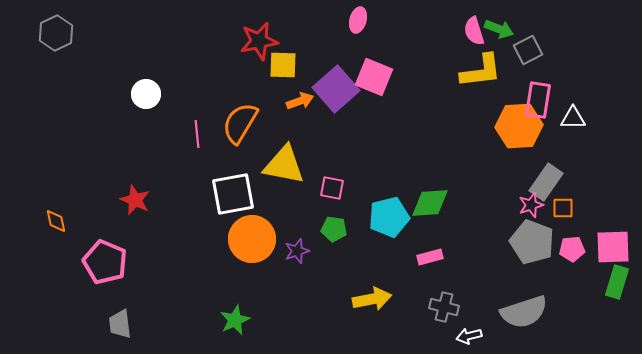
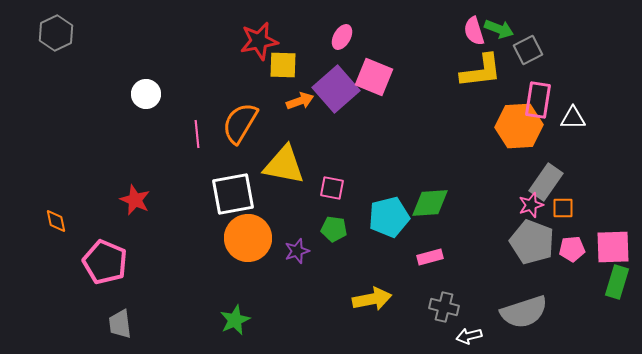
pink ellipse at (358, 20): moved 16 px left, 17 px down; rotated 15 degrees clockwise
orange circle at (252, 239): moved 4 px left, 1 px up
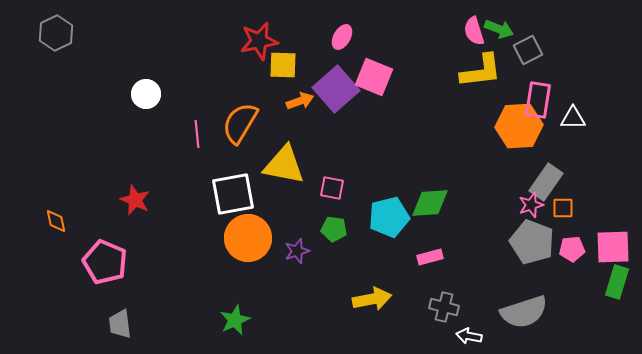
white arrow at (469, 336): rotated 25 degrees clockwise
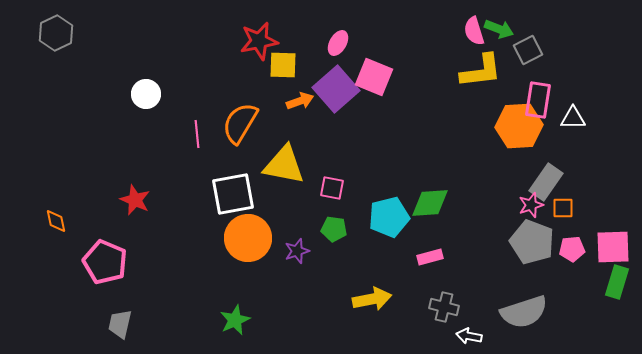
pink ellipse at (342, 37): moved 4 px left, 6 px down
gray trapezoid at (120, 324): rotated 20 degrees clockwise
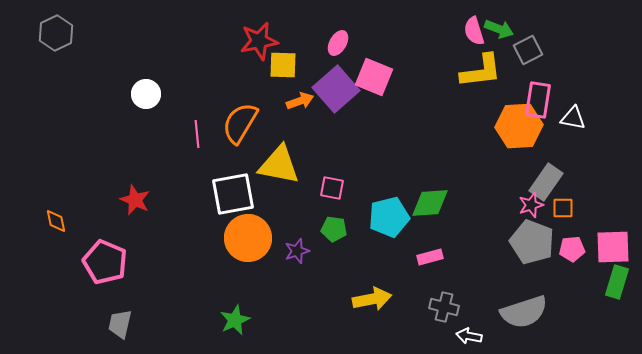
white triangle at (573, 118): rotated 12 degrees clockwise
yellow triangle at (284, 165): moved 5 px left
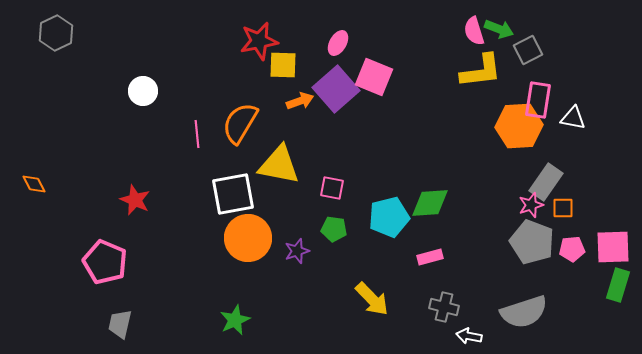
white circle at (146, 94): moved 3 px left, 3 px up
orange diamond at (56, 221): moved 22 px left, 37 px up; rotated 15 degrees counterclockwise
green rectangle at (617, 282): moved 1 px right, 3 px down
yellow arrow at (372, 299): rotated 57 degrees clockwise
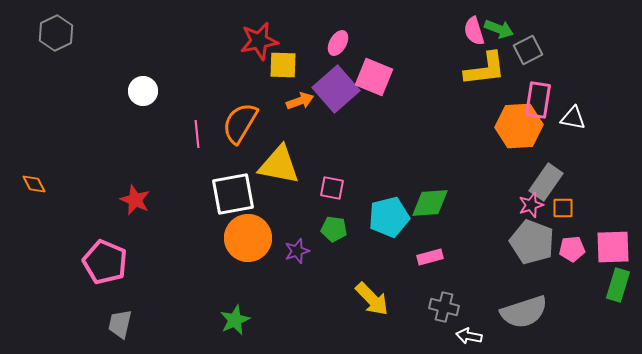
yellow L-shape at (481, 71): moved 4 px right, 2 px up
